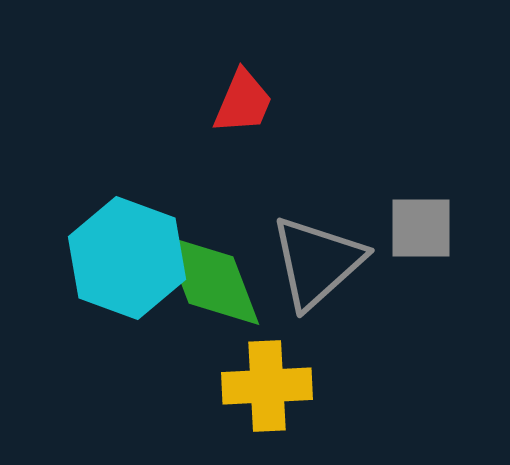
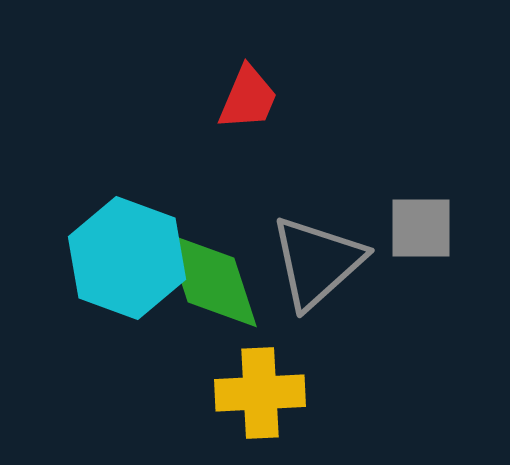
red trapezoid: moved 5 px right, 4 px up
green diamond: rotated 3 degrees clockwise
yellow cross: moved 7 px left, 7 px down
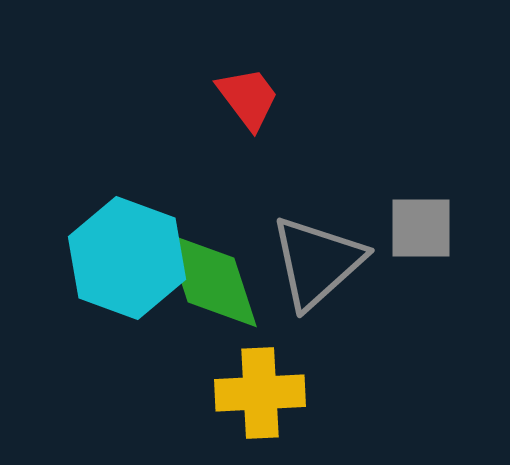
red trapezoid: rotated 60 degrees counterclockwise
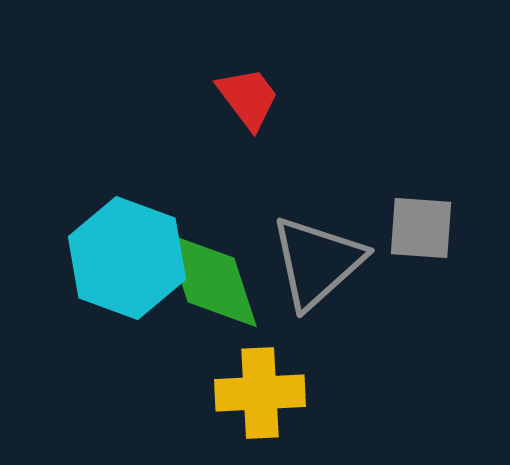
gray square: rotated 4 degrees clockwise
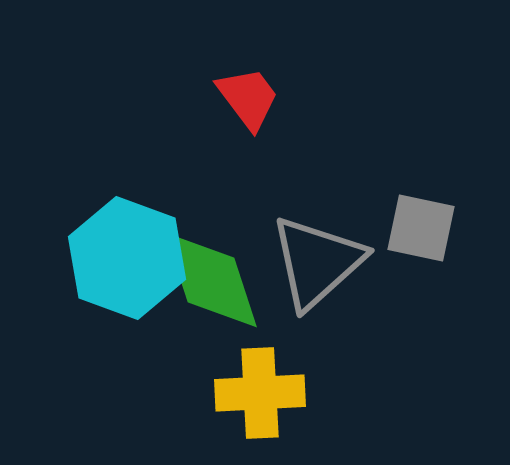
gray square: rotated 8 degrees clockwise
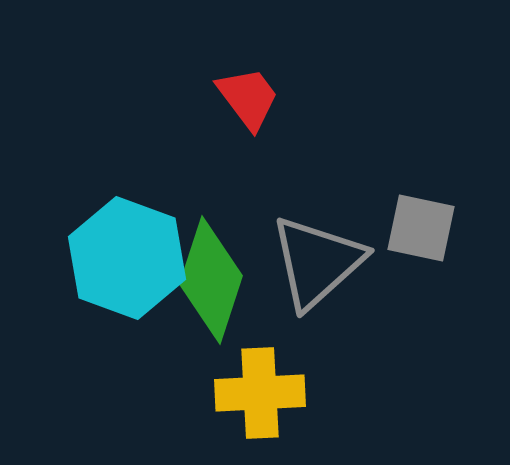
green diamond: rotated 36 degrees clockwise
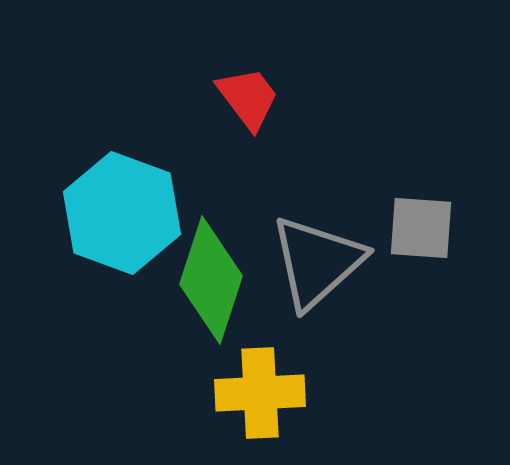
gray square: rotated 8 degrees counterclockwise
cyan hexagon: moved 5 px left, 45 px up
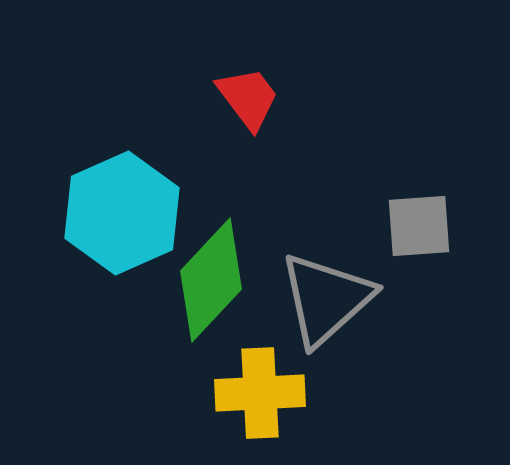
cyan hexagon: rotated 16 degrees clockwise
gray square: moved 2 px left, 2 px up; rotated 8 degrees counterclockwise
gray triangle: moved 9 px right, 37 px down
green diamond: rotated 25 degrees clockwise
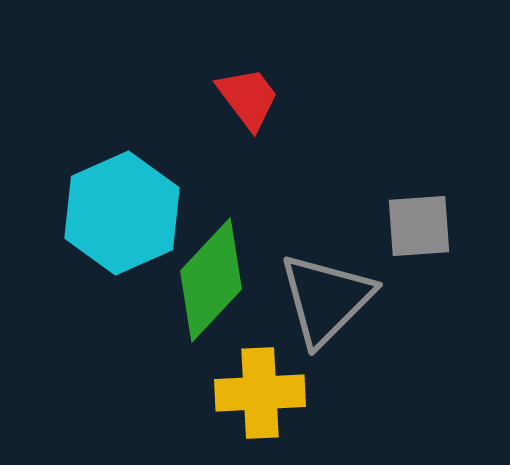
gray triangle: rotated 3 degrees counterclockwise
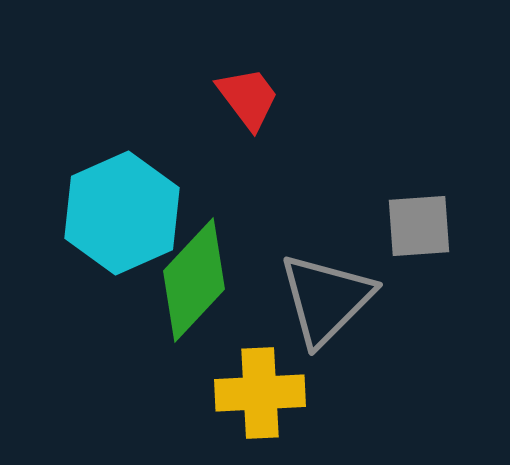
green diamond: moved 17 px left
